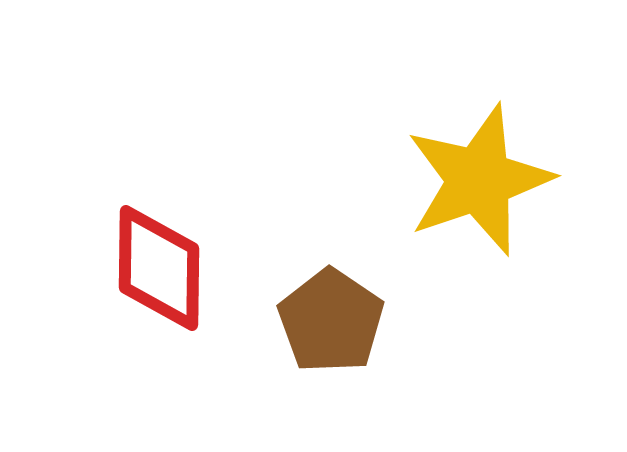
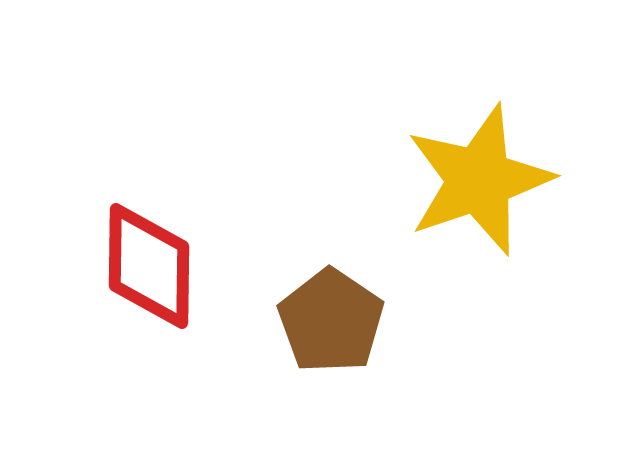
red diamond: moved 10 px left, 2 px up
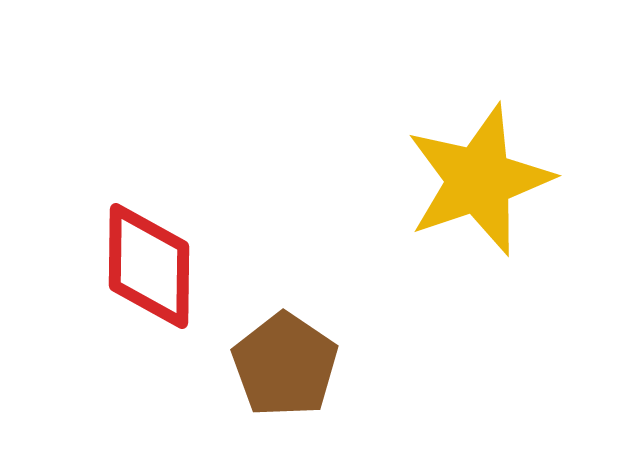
brown pentagon: moved 46 px left, 44 px down
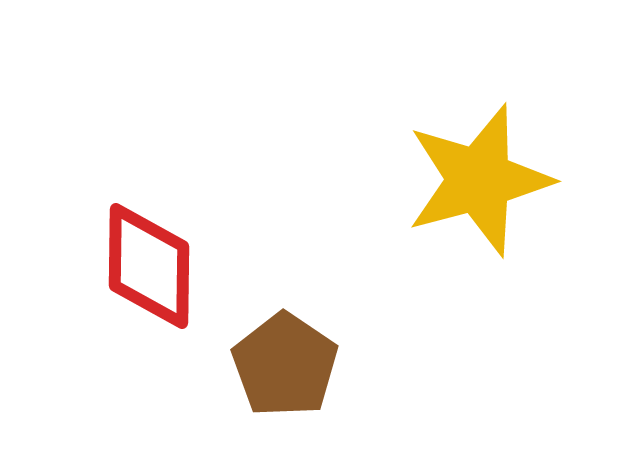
yellow star: rotated 4 degrees clockwise
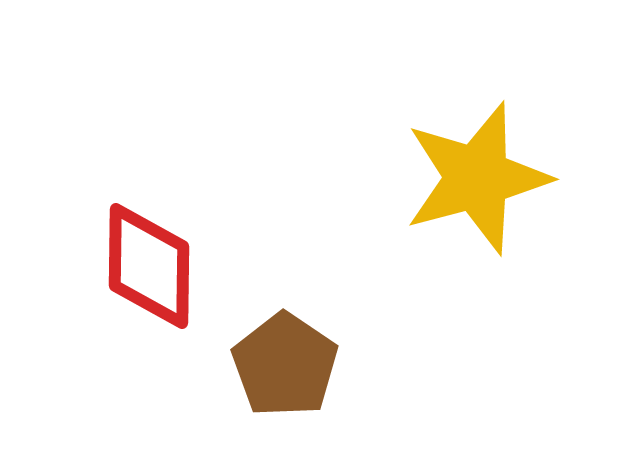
yellow star: moved 2 px left, 2 px up
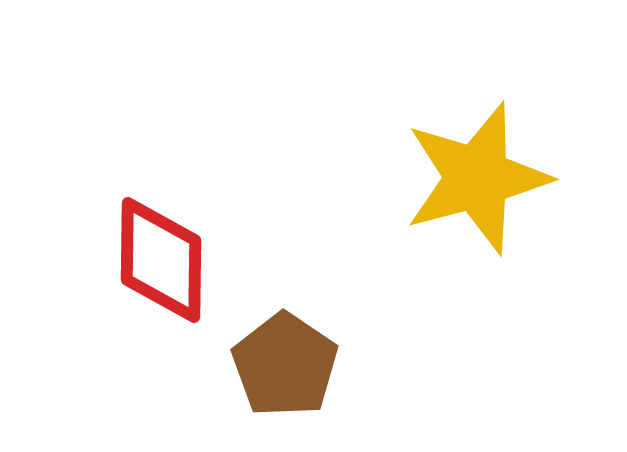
red diamond: moved 12 px right, 6 px up
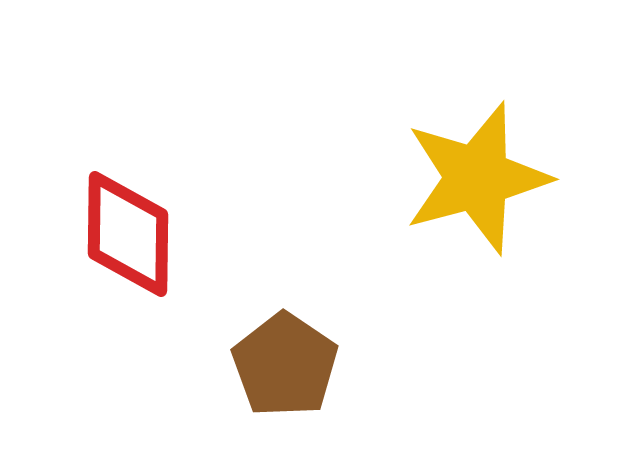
red diamond: moved 33 px left, 26 px up
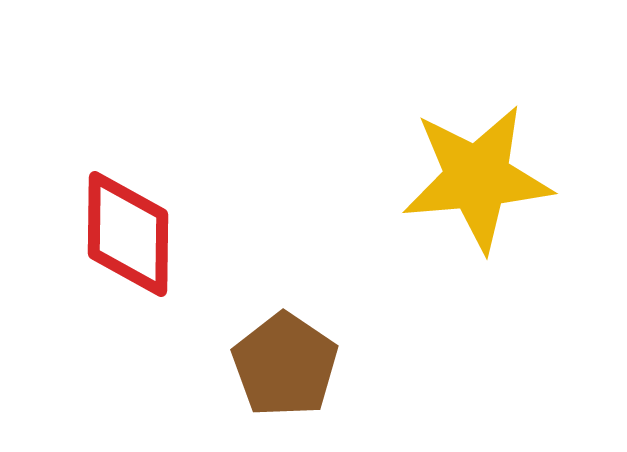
yellow star: rotated 10 degrees clockwise
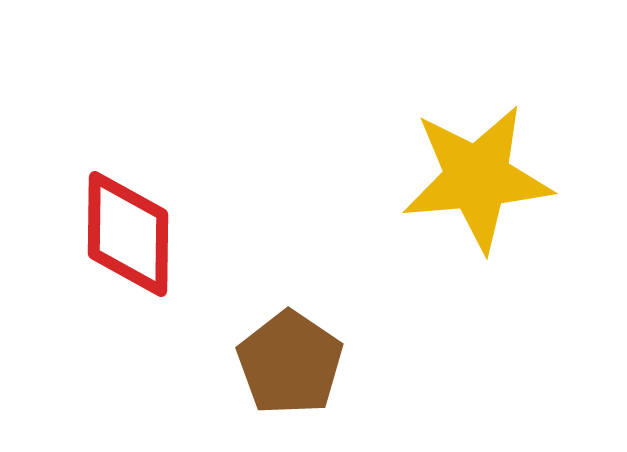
brown pentagon: moved 5 px right, 2 px up
